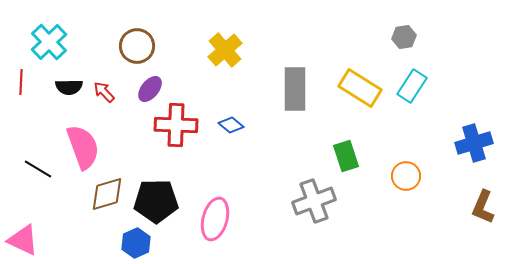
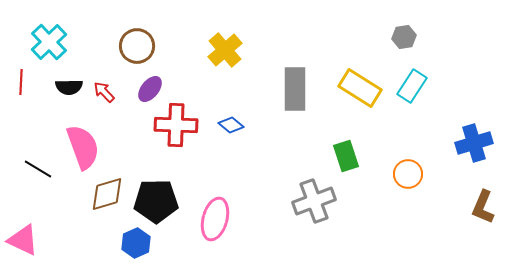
orange circle: moved 2 px right, 2 px up
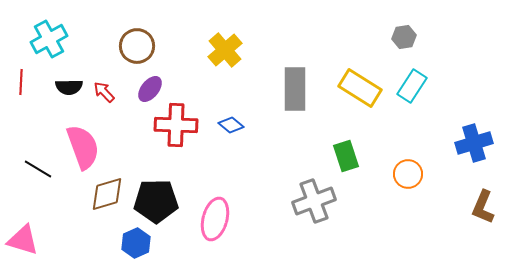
cyan cross: moved 3 px up; rotated 15 degrees clockwise
pink triangle: rotated 8 degrees counterclockwise
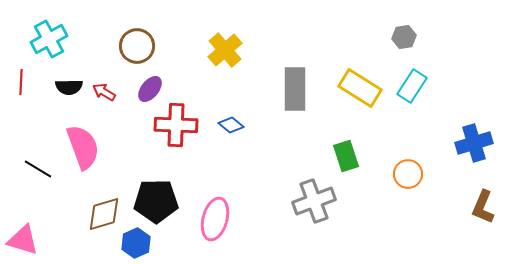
red arrow: rotated 15 degrees counterclockwise
brown diamond: moved 3 px left, 20 px down
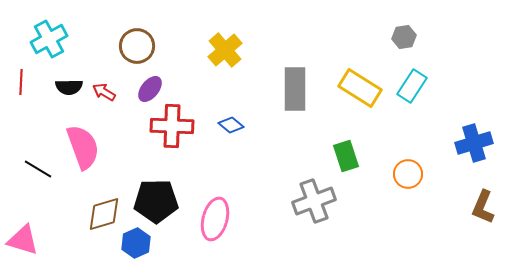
red cross: moved 4 px left, 1 px down
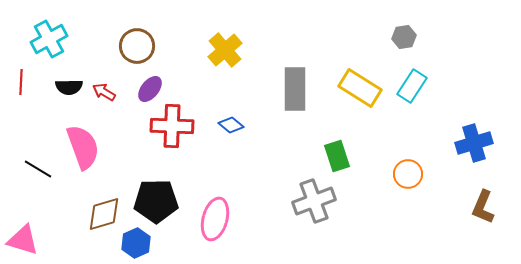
green rectangle: moved 9 px left
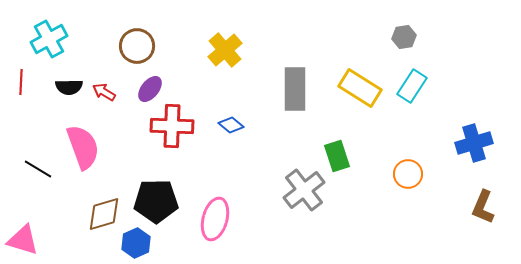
gray cross: moved 10 px left, 11 px up; rotated 18 degrees counterclockwise
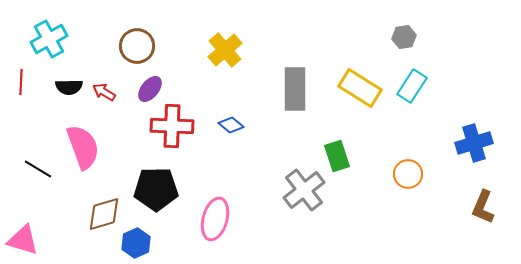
black pentagon: moved 12 px up
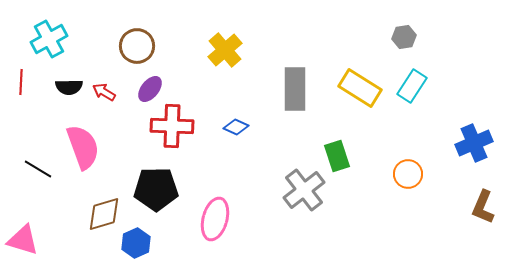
blue diamond: moved 5 px right, 2 px down; rotated 15 degrees counterclockwise
blue cross: rotated 6 degrees counterclockwise
